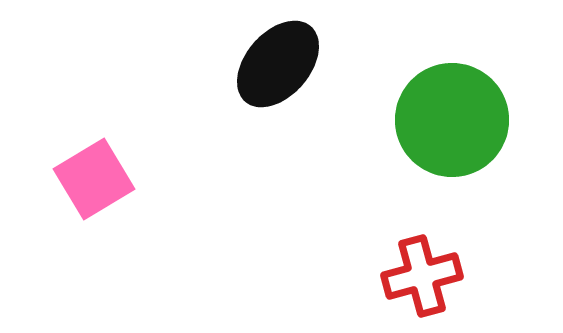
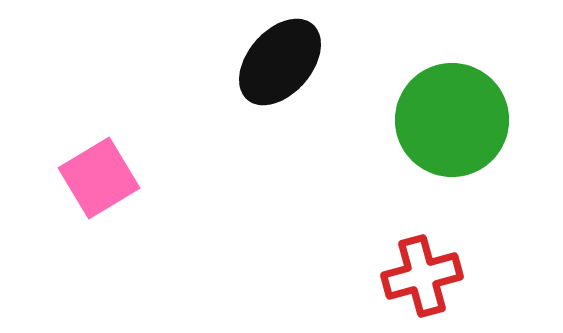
black ellipse: moved 2 px right, 2 px up
pink square: moved 5 px right, 1 px up
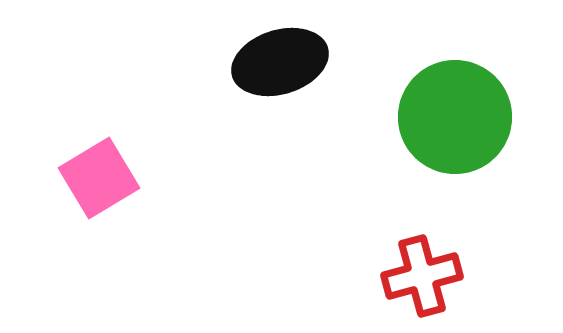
black ellipse: rotated 32 degrees clockwise
green circle: moved 3 px right, 3 px up
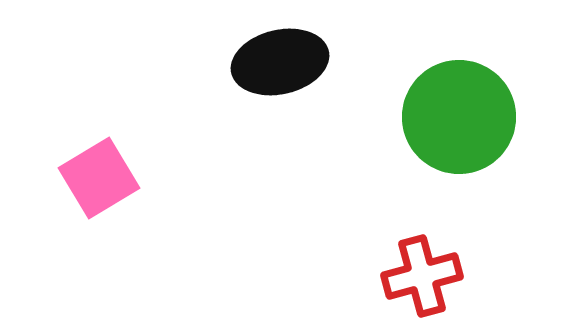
black ellipse: rotated 4 degrees clockwise
green circle: moved 4 px right
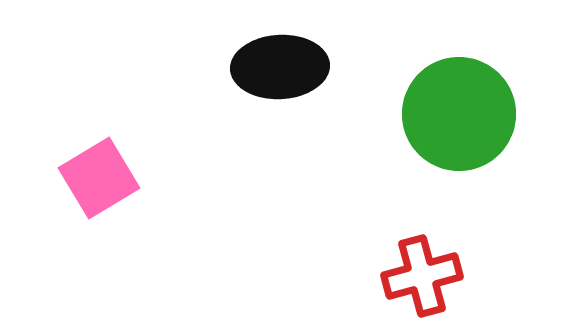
black ellipse: moved 5 px down; rotated 10 degrees clockwise
green circle: moved 3 px up
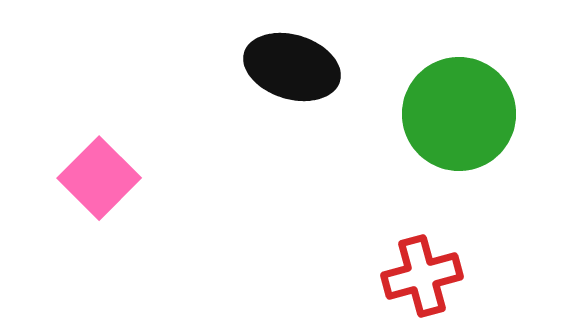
black ellipse: moved 12 px right; rotated 20 degrees clockwise
pink square: rotated 14 degrees counterclockwise
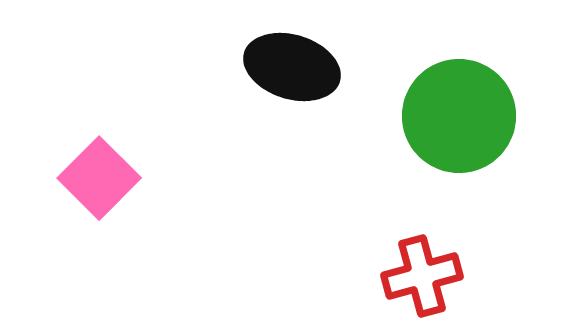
green circle: moved 2 px down
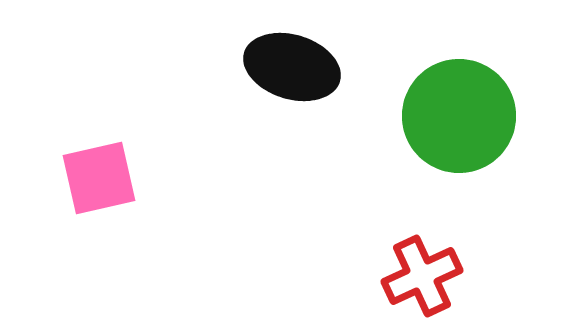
pink square: rotated 32 degrees clockwise
red cross: rotated 10 degrees counterclockwise
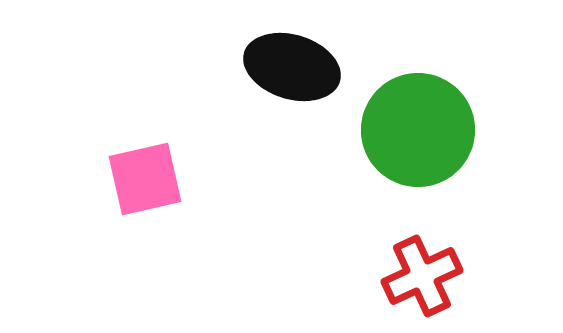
green circle: moved 41 px left, 14 px down
pink square: moved 46 px right, 1 px down
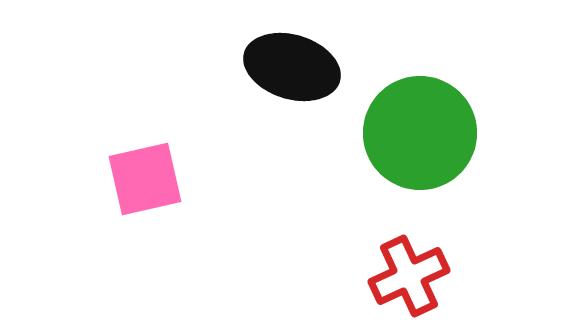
green circle: moved 2 px right, 3 px down
red cross: moved 13 px left
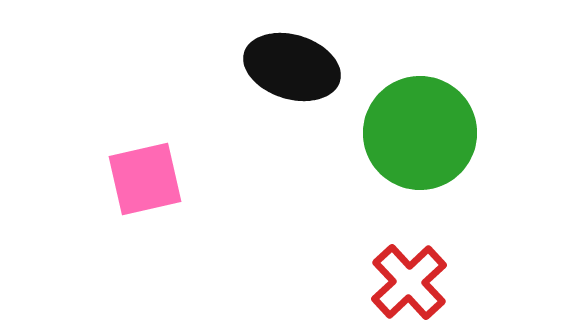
red cross: moved 6 px down; rotated 18 degrees counterclockwise
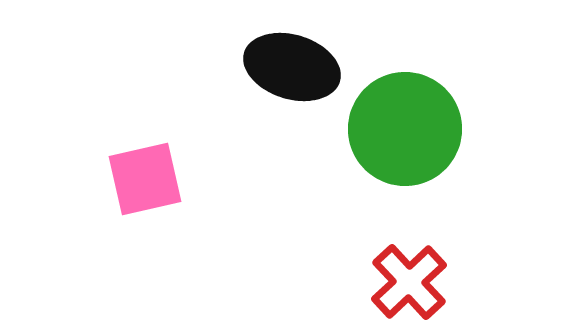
green circle: moved 15 px left, 4 px up
